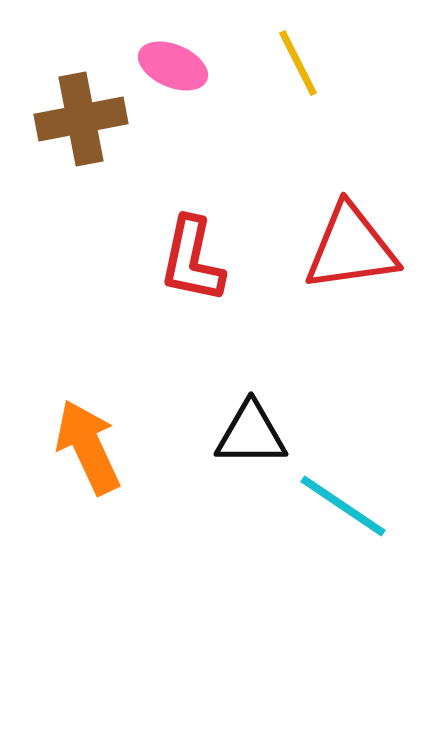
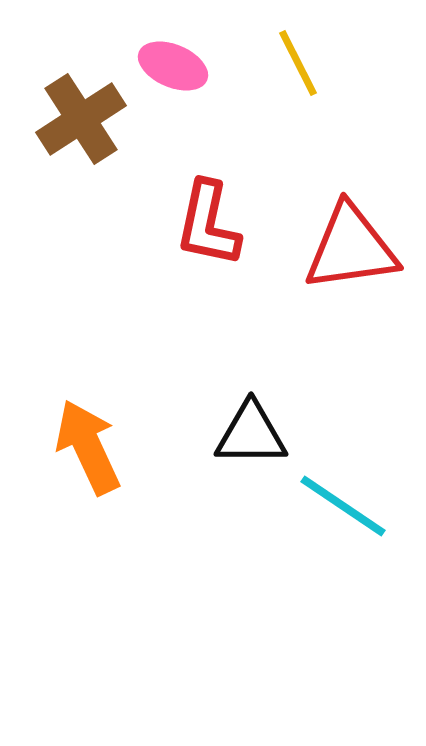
brown cross: rotated 22 degrees counterclockwise
red L-shape: moved 16 px right, 36 px up
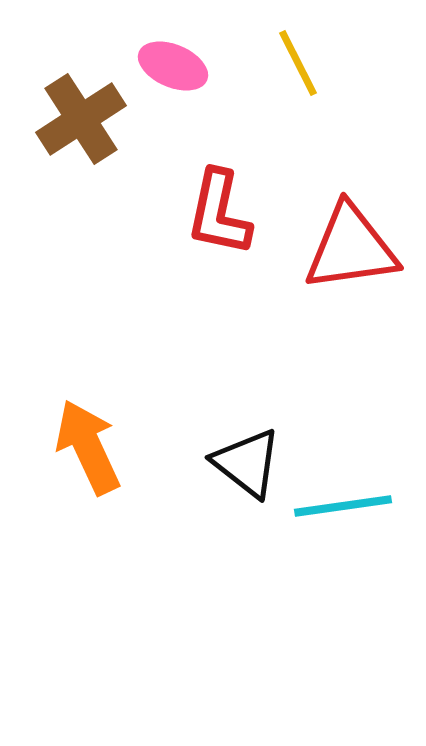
red L-shape: moved 11 px right, 11 px up
black triangle: moved 4 px left, 29 px down; rotated 38 degrees clockwise
cyan line: rotated 42 degrees counterclockwise
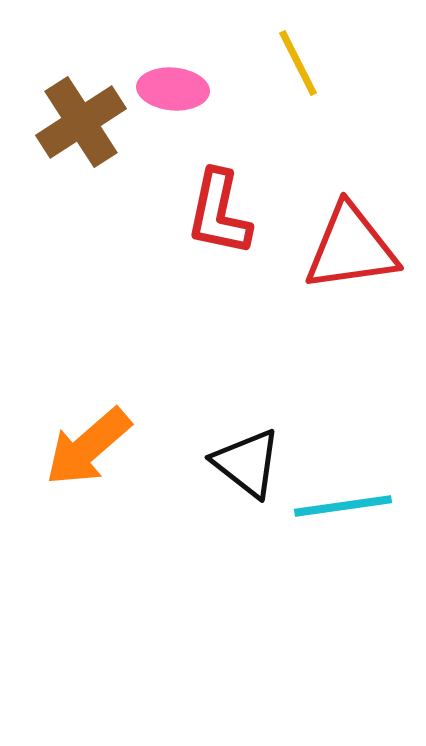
pink ellipse: moved 23 px down; rotated 18 degrees counterclockwise
brown cross: moved 3 px down
orange arrow: rotated 106 degrees counterclockwise
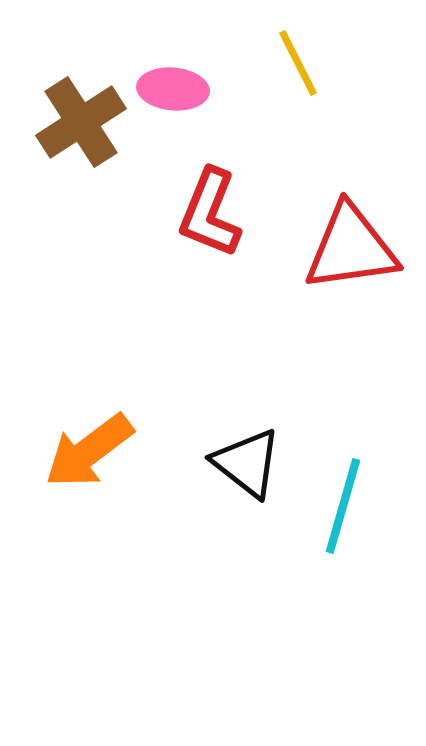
red L-shape: moved 9 px left; rotated 10 degrees clockwise
orange arrow: moved 1 px right, 4 px down; rotated 4 degrees clockwise
cyan line: rotated 66 degrees counterclockwise
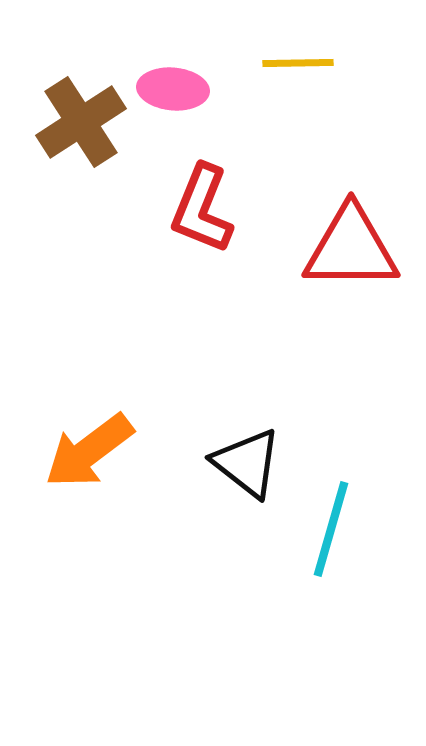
yellow line: rotated 64 degrees counterclockwise
red L-shape: moved 8 px left, 4 px up
red triangle: rotated 8 degrees clockwise
cyan line: moved 12 px left, 23 px down
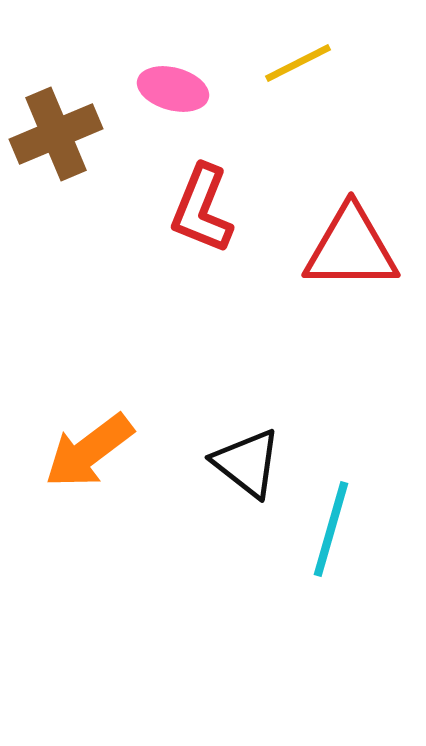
yellow line: rotated 26 degrees counterclockwise
pink ellipse: rotated 10 degrees clockwise
brown cross: moved 25 px left, 12 px down; rotated 10 degrees clockwise
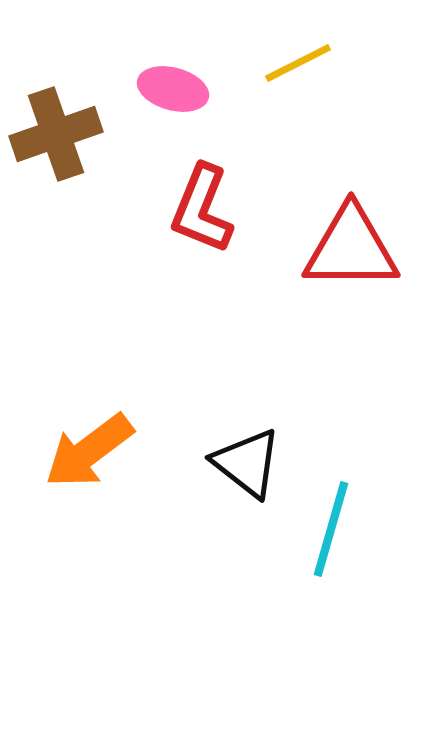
brown cross: rotated 4 degrees clockwise
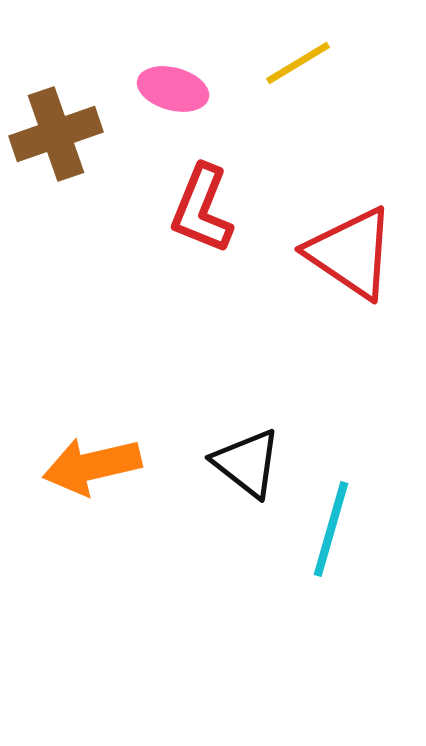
yellow line: rotated 4 degrees counterclockwise
red triangle: moved 5 px down; rotated 34 degrees clockwise
orange arrow: moved 3 px right, 15 px down; rotated 24 degrees clockwise
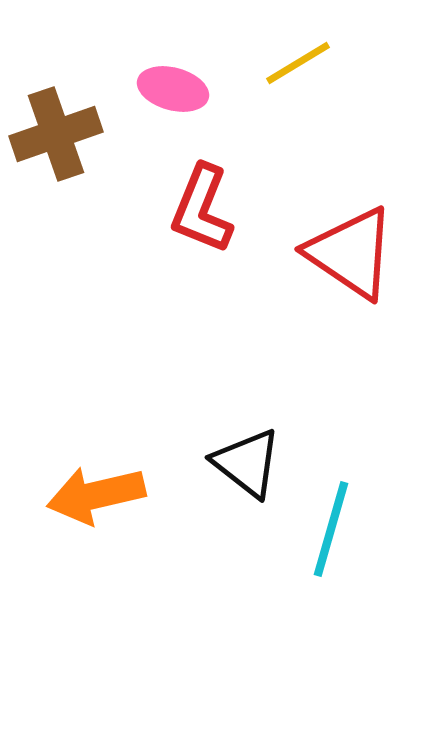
orange arrow: moved 4 px right, 29 px down
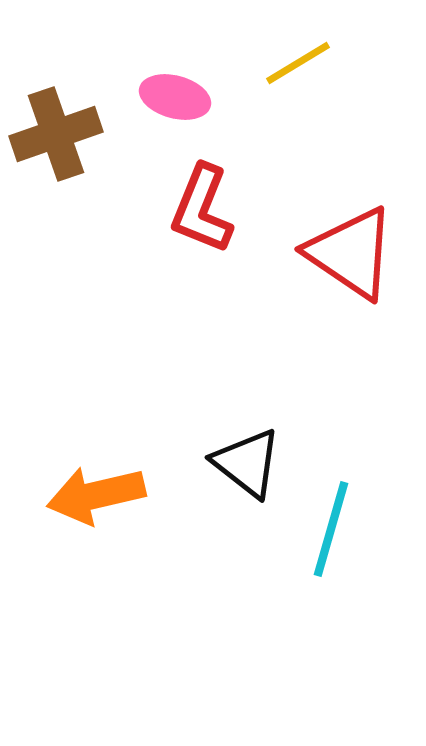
pink ellipse: moved 2 px right, 8 px down
